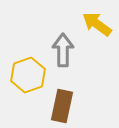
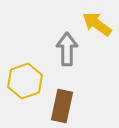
gray arrow: moved 4 px right, 1 px up
yellow hexagon: moved 3 px left, 6 px down
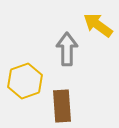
yellow arrow: moved 1 px right, 1 px down
brown rectangle: rotated 16 degrees counterclockwise
